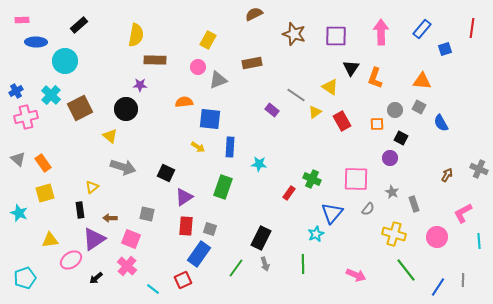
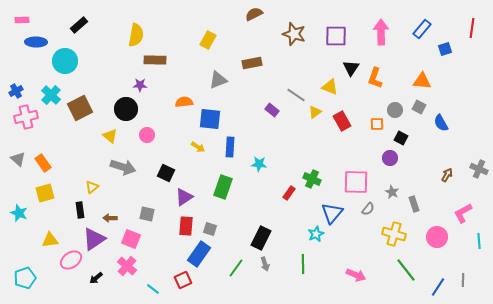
pink circle at (198, 67): moved 51 px left, 68 px down
yellow triangle at (330, 87): rotated 12 degrees counterclockwise
pink square at (356, 179): moved 3 px down
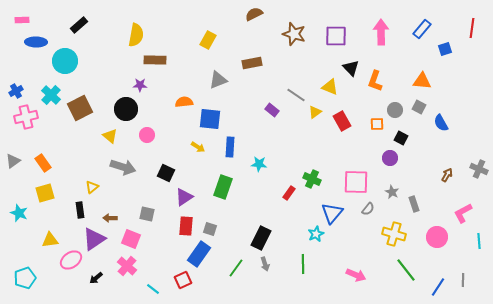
black triangle at (351, 68): rotated 18 degrees counterclockwise
orange L-shape at (375, 78): moved 3 px down
gray triangle at (18, 159): moved 5 px left, 2 px down; rotated 42 degrees clockwise
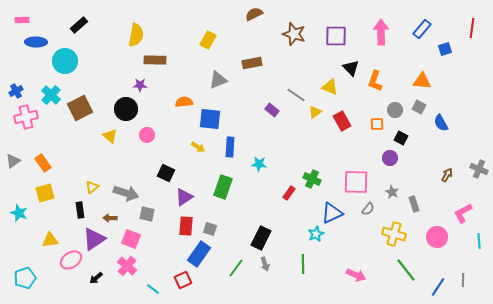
gray arrow at (123, 167): moved 3 px right, 26 px down
blue triangle at (332, 213): rotated 25 degrees clockwise
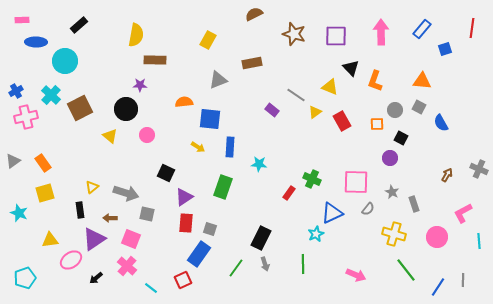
red rectangle at (186, 226): moved 3 px up
cyan line at (153, 289): moved 2 px left, 1 px up
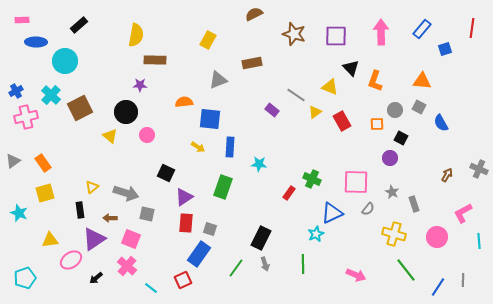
black circle at (126, 109): moved 3 px down
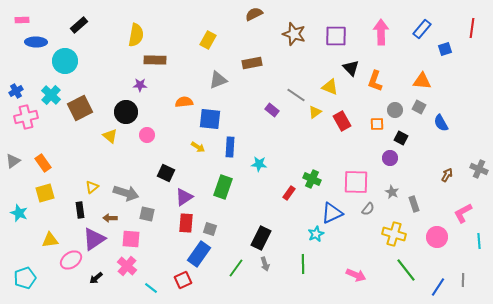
pink square at (131, 239): rotated 18 degrees counterclockwise
